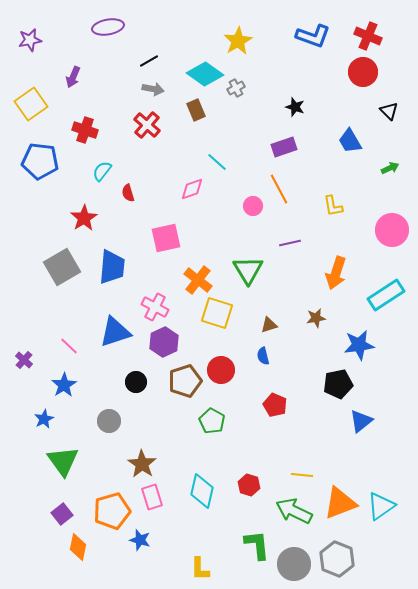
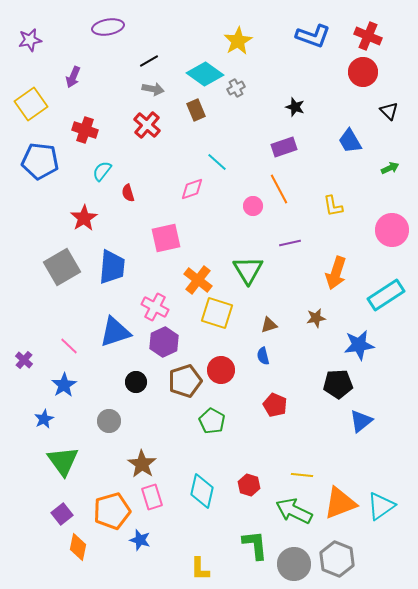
black pentagon at (338, 384): rotated 8 degrees clockwise
green L-shape at (257, 545): moved 2 px left
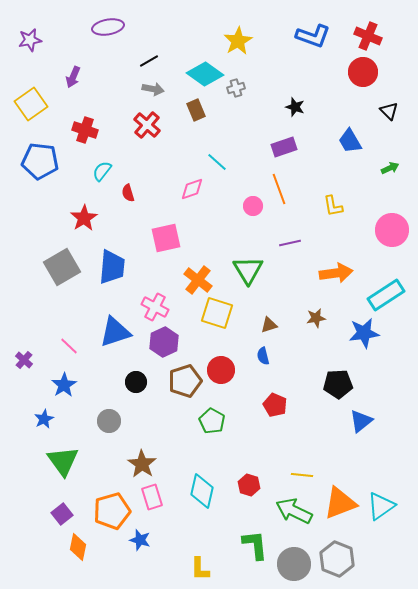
gray cross at (236, 88): rotated 12 degrees clockwise
orange line at (279, 189): rotated 8 degrees clockwise
orange arrow at (336, 273): rotated 116 degrees counterclockwise
blue star at (359, 345): moved 5 px right, 12 px up
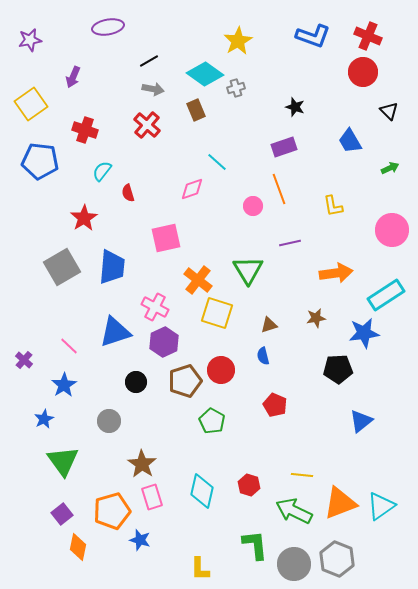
black pentagon at (338, 384): moved 15 px up
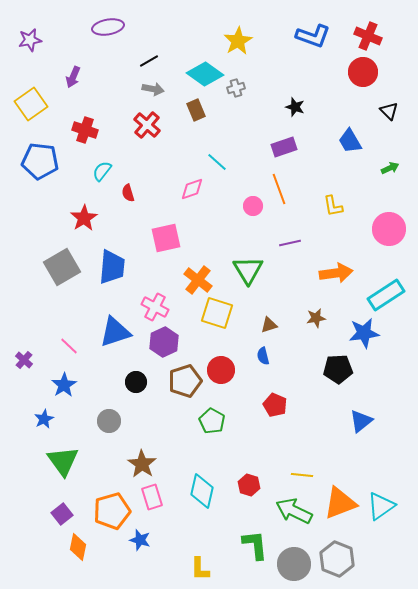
pink circle at (392, 230): moved 3 px left, 1 px up
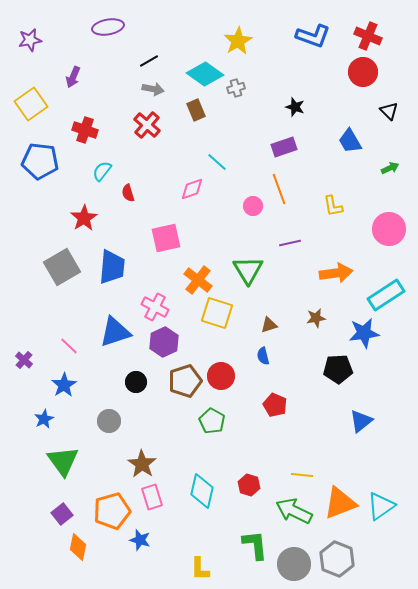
red circle at (221, 370): moved 6 px down
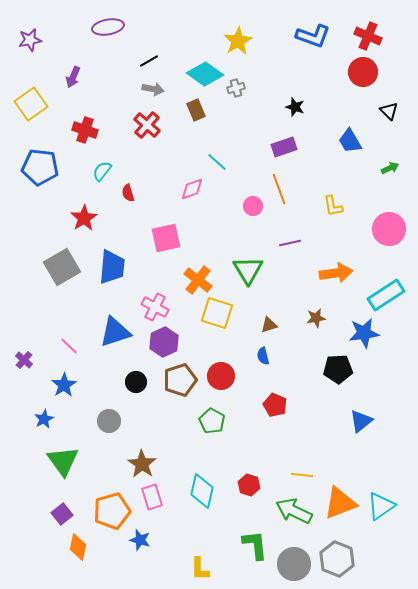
blue pentagon at (40, 161): moved 6 px down
brown pentagon at (185, 381): moved 5 px left, 1 px up
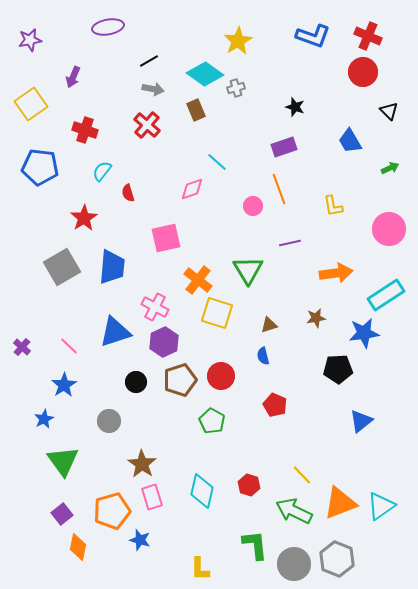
purple cross at (24, 360): moved 2 px left, 13 px up
yellow line at (302, 475): rotated 40 degrees clockwise
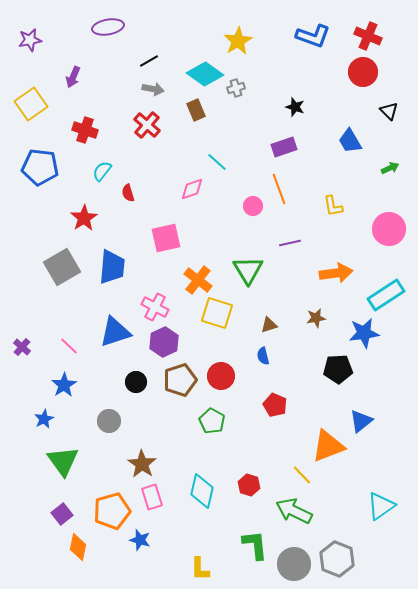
orange triangle at (340, 503): moved 12 px left, 57 px up
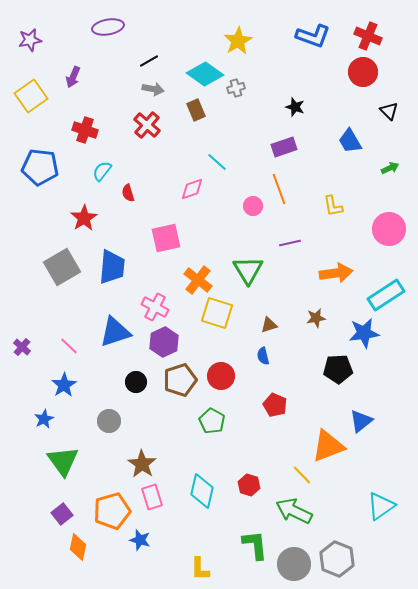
yellow square at (31, 104): moved 8 px up
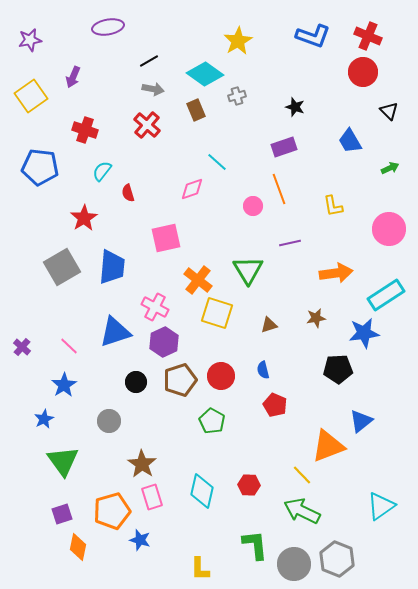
gray cross at (236, 88): moved 1 px right, 8 px down
blue semicircle at (263, 356): moved 14 px down
red hexagon at (249, 485): rotated 15 degrees counterclockwise
green arrow at (294, 511): moved 8 px right
purple square at (62, 514): rotated 20 degrees clockwise
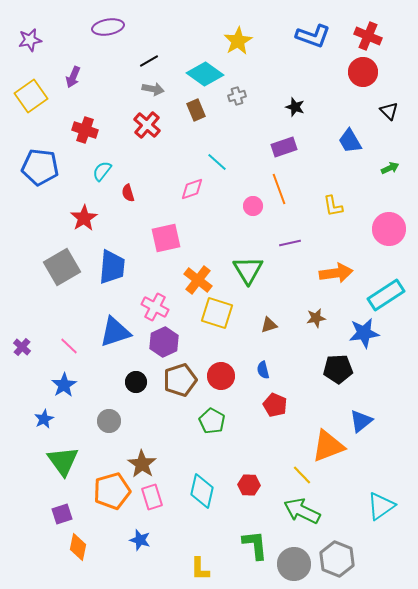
orange pentagon at (112, 511): moved 20 px up
